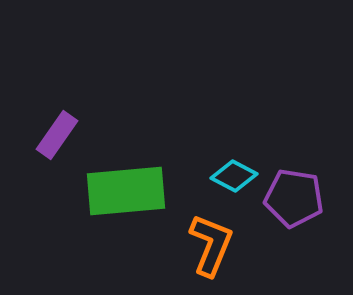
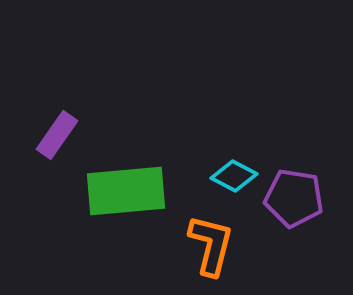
orange L-shape: rotated 8 degrees counterclockwise
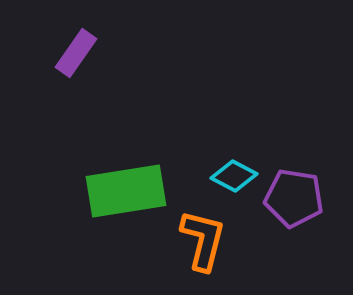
purple rectangle: moved 19 px right, 82 px up
green rectangle: rotated 4 degrees counterclockwise
orange L-shape: moved 8 px left, 5 px up
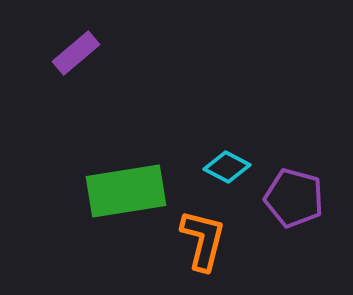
purple rectangle: rotated 15 degrees clockwise
cyan diamond: moved 7 px left, 9 px up
purple pentagon: rotated 6 degrees clockwise
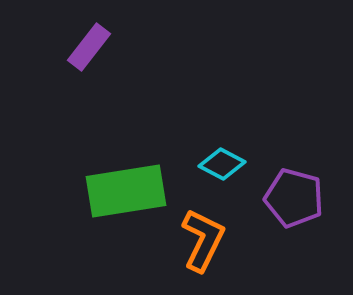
purple rectangle: moved 13 px right, 6 px up; rotated 12 degrees counterclockwise
cyan diamond: moved 5 px left, 3 px up
orange L-shape: rotated 12 degrees clockwise
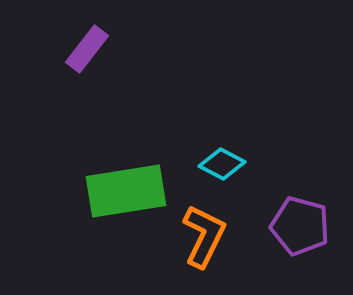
purple rectangle: moved 2 px left, 2 px down
purple pentagon: moved 6 px right, 28 px down
orange L-shape: moved 1 px right, 4 px up
